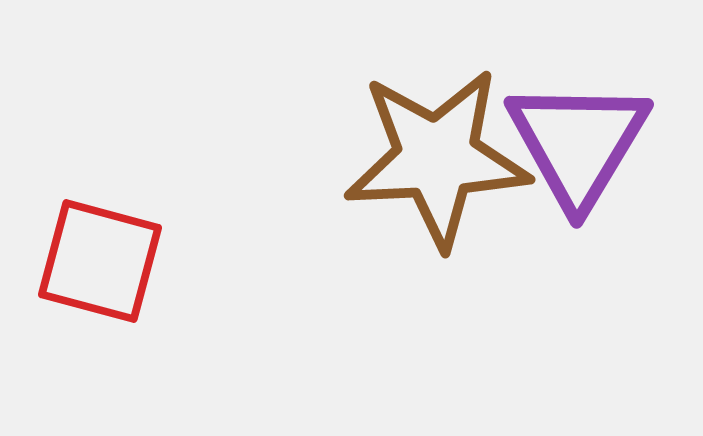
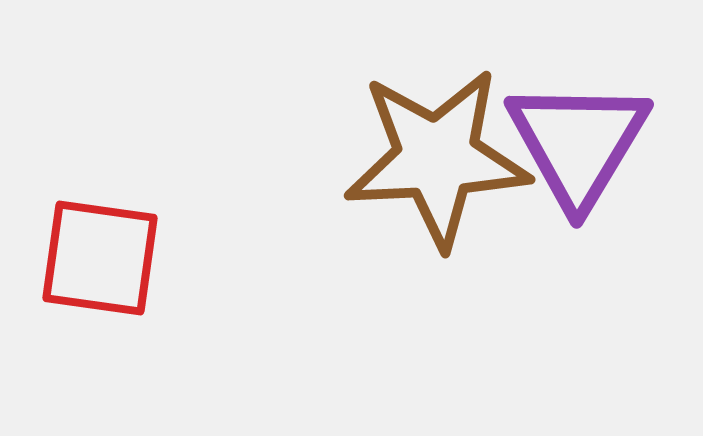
red square: moved 3 px up; rotated 7 degrees counterclockwise
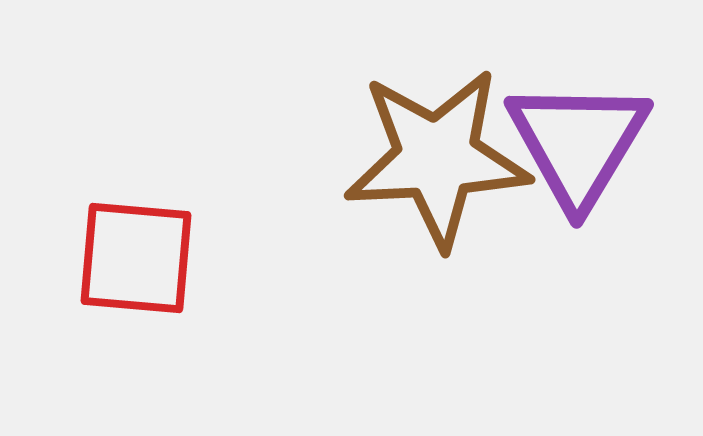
red square: moved 36 px right; rotated 3 degrees counterclockwise
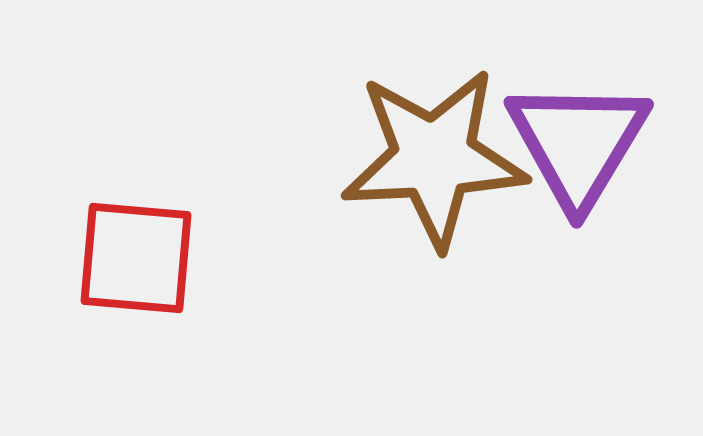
brown star: moved 3 px left
